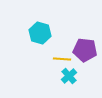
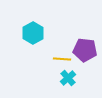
cyan hexagon: moved 7 px left; rotated 15 degrees clockwise
cyan cross: moved 1 px left, 2 px down
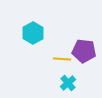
purple pentagon: moved 1 px left, 1 px down
cyan cross: moved 5 px down
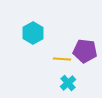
purple pentagon: moved 1 px right
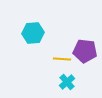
cyan hexagon: rotated 25 degrees clockwise
cyan cross: moved 1 px left, 1 px up
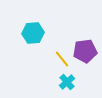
purple pentagon: rotated 15 degrees counterclockwise
yellow line: rotated 48 degrees clockwise
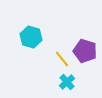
cyan hexagon: moved 2 px left, 4 px down; rotated 20 degrees clockwise
purple pentagon: rotated 25 degrees clockwise
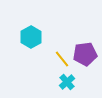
cyan hexagon: rotated 15 degrees clockwise
purple pentagon: moved 3 px down; rotated 25 degrees counterclockwise
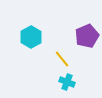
purple pentagon: moved 2 px right, 18 px up; rotated 15 degrees counterclockwise
cyan cross: rotated 28 degrees counterclockwise
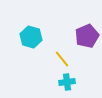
cyan hexagon: rotated 15 degrees counterclockwise
cyan cross: rotated 28 degrees counterclockwise
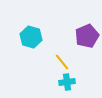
yellow line: moved 3 px down
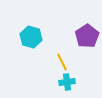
purple pentagon: rotated 10 degrees counterclockwise
yellow line: rotated 12 degrees clockwise
